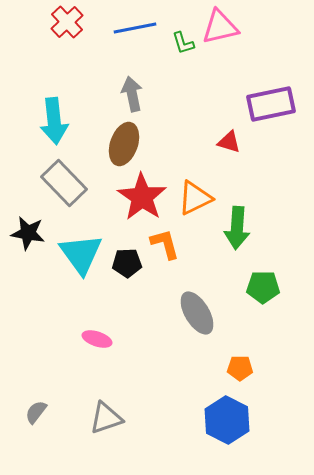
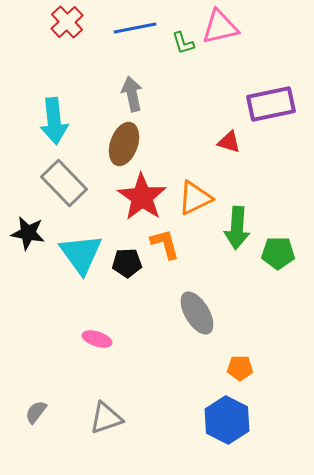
green pentagon: moved 15 px right, 34 px up
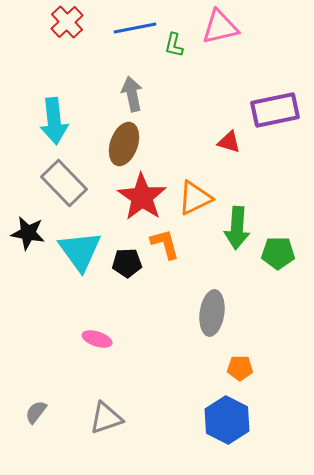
green L-shape: moved 9 px left, 2 px down; rotated 30 degrees clockwise
purple rectangle: moved 4 px right, 6 px down
cyan triangle: moved 1 px left, 3 px up
gray ellipse: moved 15 px right; rotated 39 degrees clockwise
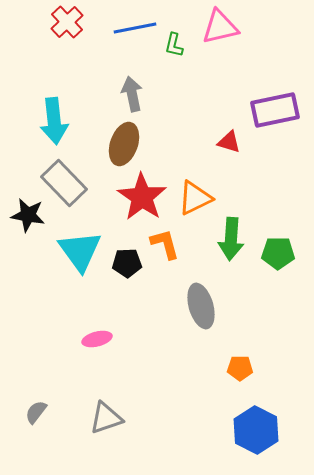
green arrow: moved 6 px left, 11 px down
black star: moved 18 px up
gray ellipse: moved 11 px left, 7 px up; rotated 24 degrees counterclockwise
pink ellipse: rotated 32 degrees counterclockwise
blue hexagon: moved 29 px right, 10 px down
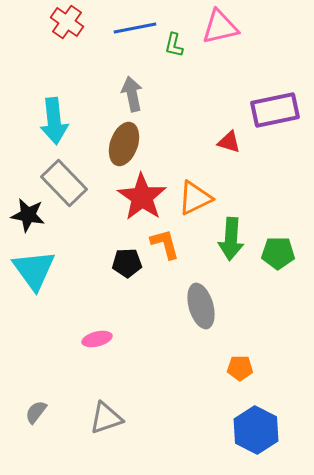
red cross: rotated 12 degrees counterclockwise
cyan triangle: moved 46 px left, 19 px down
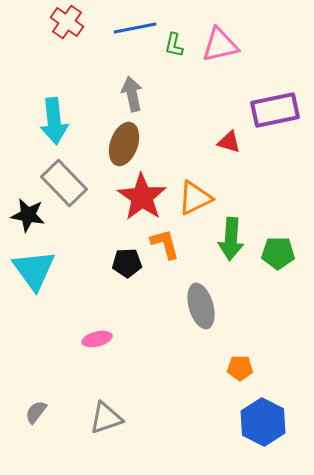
pink triangle: moved 18 px down
blue hexagon: moved 7 px right, 8 px up
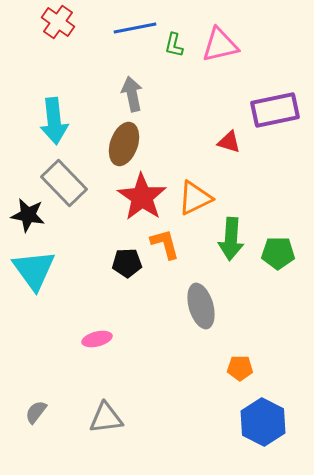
red cross: moved 9 px left
gray triangle: rotated 12 degrees clockwise
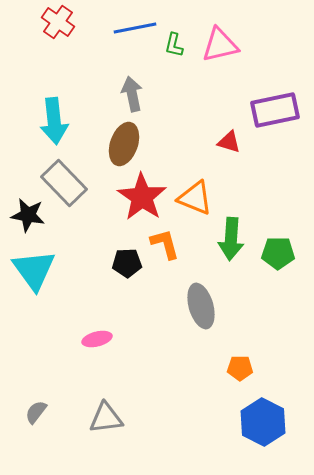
orange triangle: rotated 48 degrees clockwise
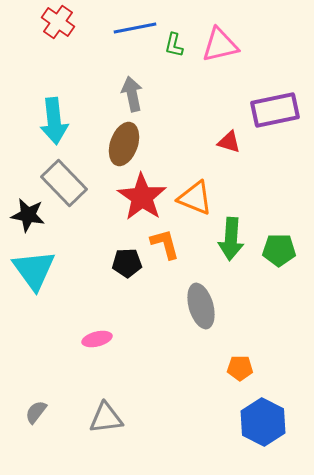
green pentagon: moved 1 px right, 3 px up
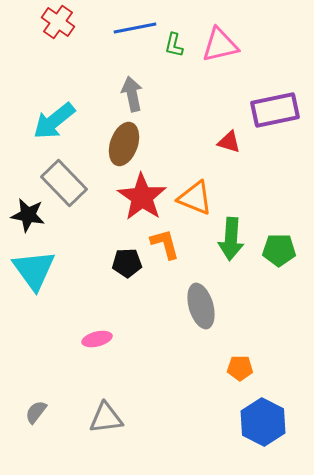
cyan arrow: rotated 57 degrees clockwise
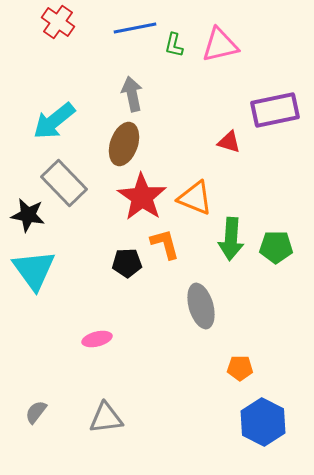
green pentagon: moved 3 px left, 3 px up
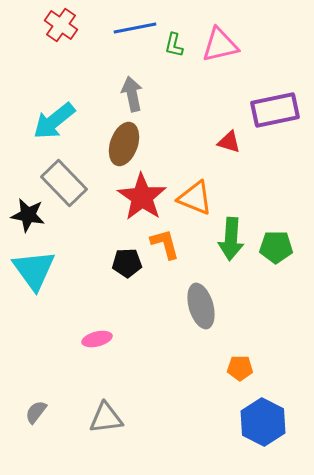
red cross: moved 3 px right, 3 px down
